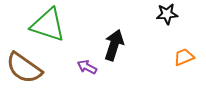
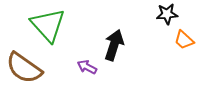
green triangle: rotated 30 degrees clockwise
orange trapezoid: moved 17 px up; rotated 115 degrees counterclockwise
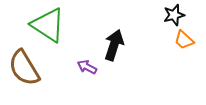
black star: moved 7 px right, 1 px down; rotated 10 degrees counterclockwise
green triangle: rotated 15 degrees counterclockwise
brown semicircle: rotated 24 degrees clockwise
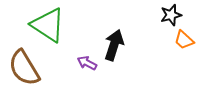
black star: moved 3 px left
purple arrow: moved 4 px up
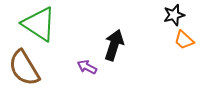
black star: moved 3 px right
green triangle: moved 9 px left, 1 px up
purple arrow: moved 4 px down
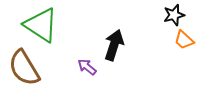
green triangle: moved 2 px right, 1 px down
purple arrow: rotated 12 degrees clockwise
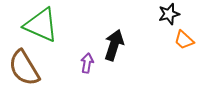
black star: moved 5 px left, 1 px up
green triangle: rotated 9 degrees counterclockwise
purple arrow: moved 4 px up; rotated 60 degrees clockwise
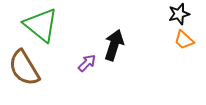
black star: moved 10 px right
green triangle: rotated 15 degrees clockwise
purple arrow: rotated 36 degrees clockwise
